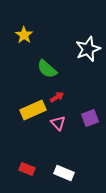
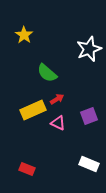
white star: moved 1 px right
green semicircle: moved 4 px down
red arrow: moved 2 px down
purple square: moved 1 px left, 2 px up
pink triangle: rotated 21 degrees counterclockwise
white rectangle: moved 25 px right, 9 px up
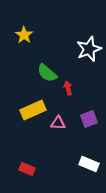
red arrow: moved 11 px right, 11 px up; rotated 72 degrees counterclockwise
purple square: moved 3 px down
pink triangle: rotated 21 degrees counterclockwise
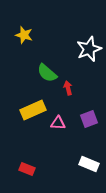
yellow star: rotated 18 degrees counterclockwise
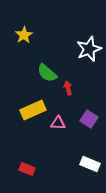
yellow star: rotated 24 degrees clockwise
purple square: rotated 36 degrees counterclockwise
white rectangle: moved 1 px right
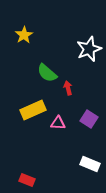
red rectangle: moved 11 px down
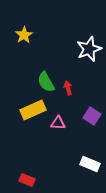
green semicircle: moved 1 px left, 9 px down; rotated 20 degrees clockwise
purple square: moved 3 px right, 3 px up
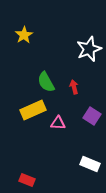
red arrow: moved 6 px right, 1 px up
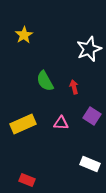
green semicircle: moved 1 px left, 1 px up
yellow rectangle: moved 10 px left, 14 px down
pink triangle: moved 3 px right
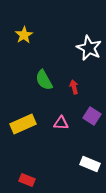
white star: moved 1 px up; rotated 25 degrees counterclockwise
green semicircle: moved 1 px left, 1 px up
